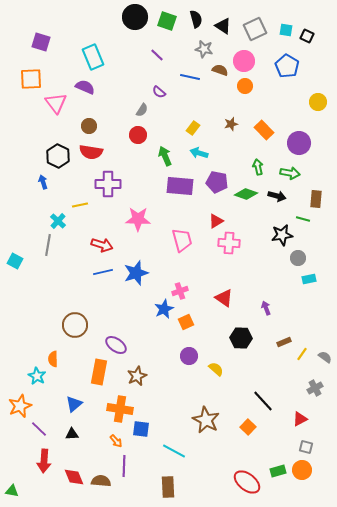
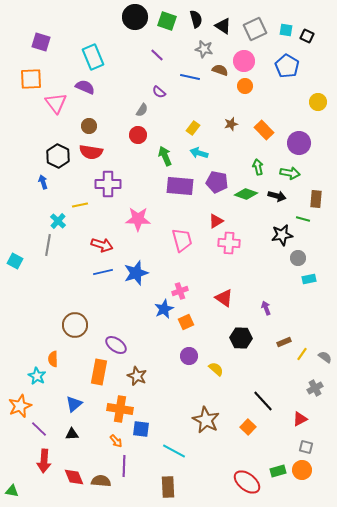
brown star at (137, 376): rotated 24 degrees counterclockwise
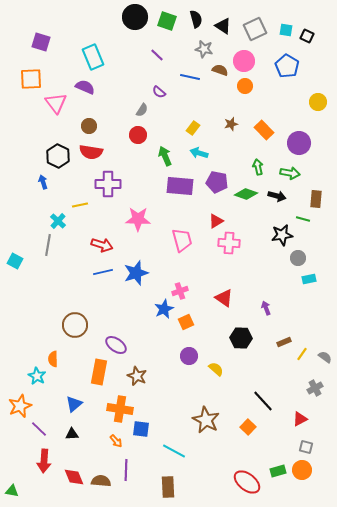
purple line at (124, 466): moved 2 px right, 4 px down
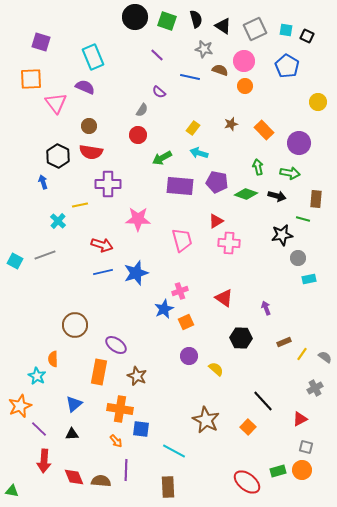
green arrow at (165, 156): moved 3 px left, 2 px down; rotated 96 degrees counterclockwise
gray line at (48, 245): moved 3 px left, 10 px down; rotated 60 degrees clockwise
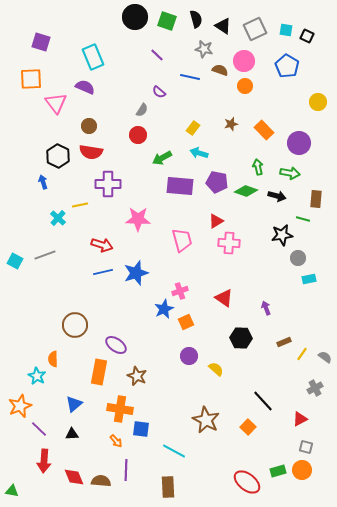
green diamond at (246, 194): moved 3 px up
cyan cross at (58, 221): moved 3 px up
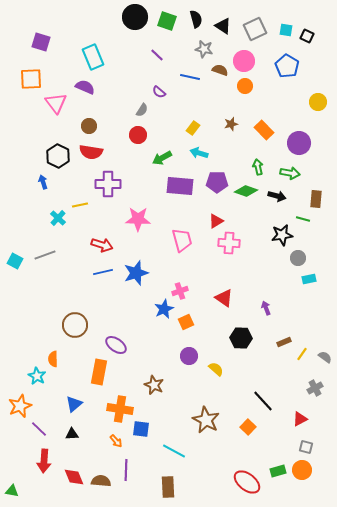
purple pentagon at (217, 182): rotated 10 degrees counterclockwise
brown star at (137, 376): moved 17 px right, 9 px down
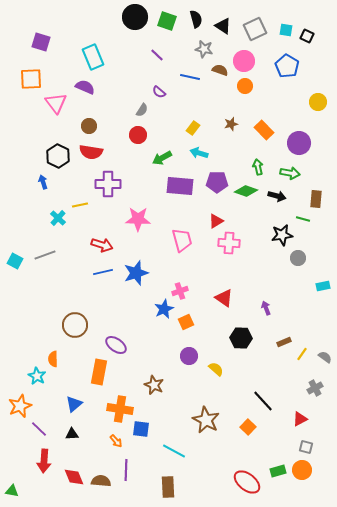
cyan rectangle at (309, 279): moved 14 px right, 7 px down
